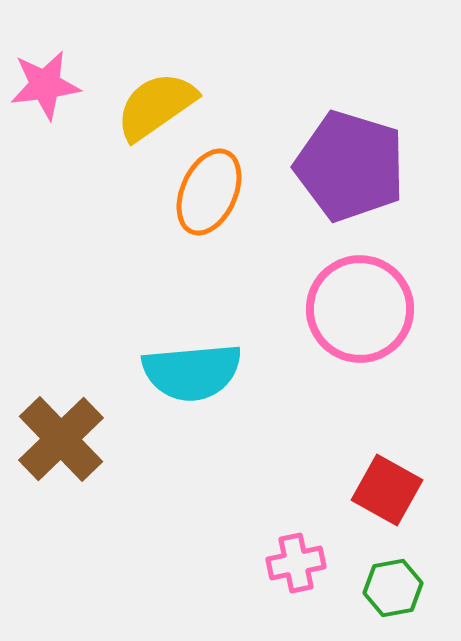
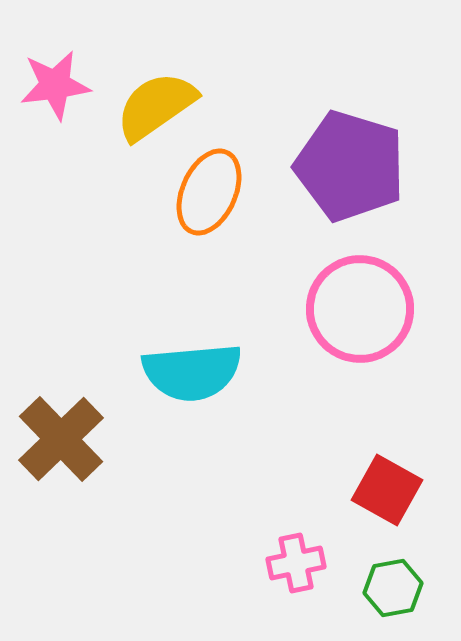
pink star: moved 10 px right
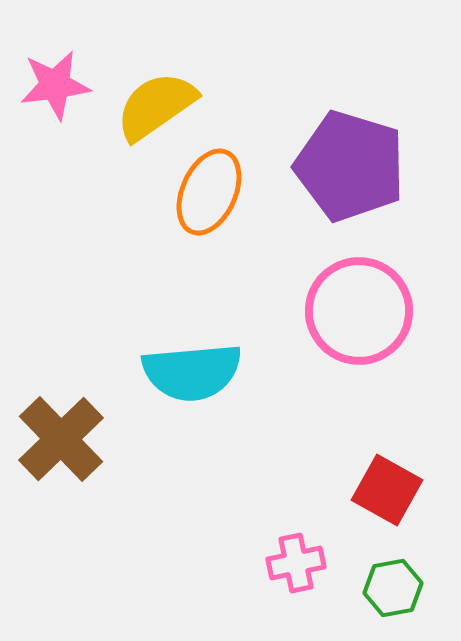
pink circle: moved 1 px left, 2 px down
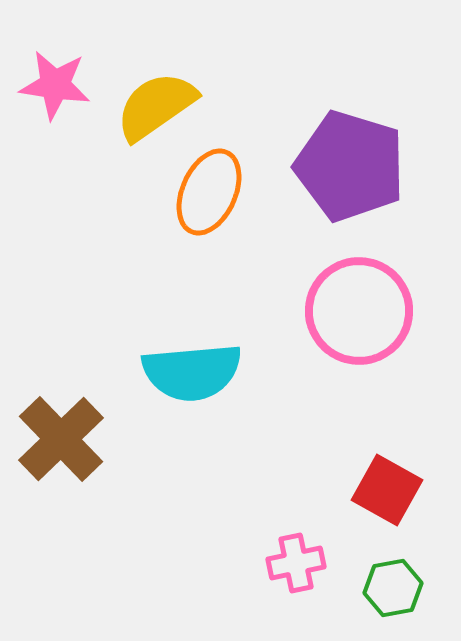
pink star: rotated 16 degrees clockwise
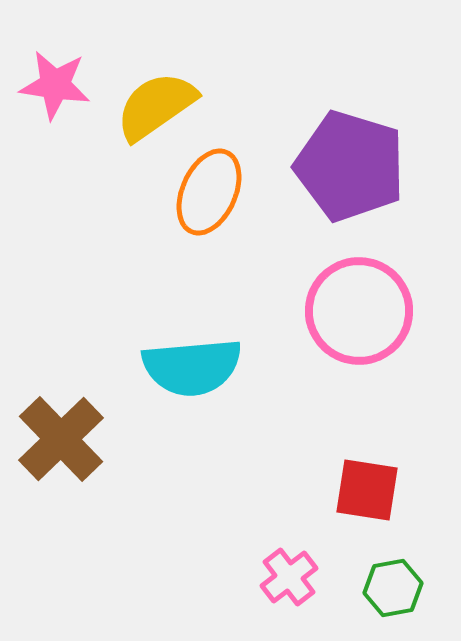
cyan semicircle: moved 5 px up
red square: moved 20 px left; rotated 20 degrees counterclockwise
pink cross: moved 7 px left, 14 px down; rotated 26 degrees counterclockwise
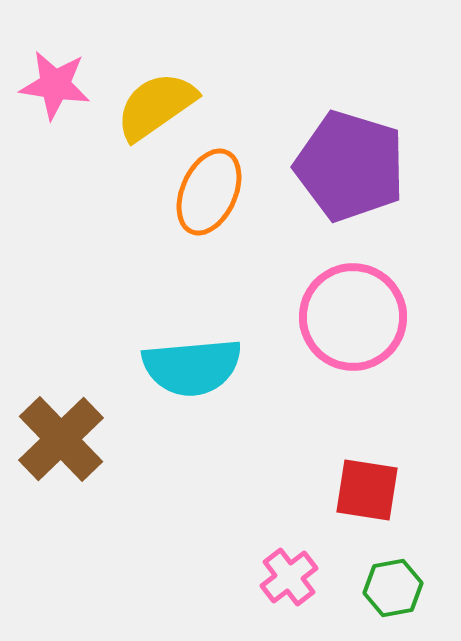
pink circle: moved 6 px left, 6 px down
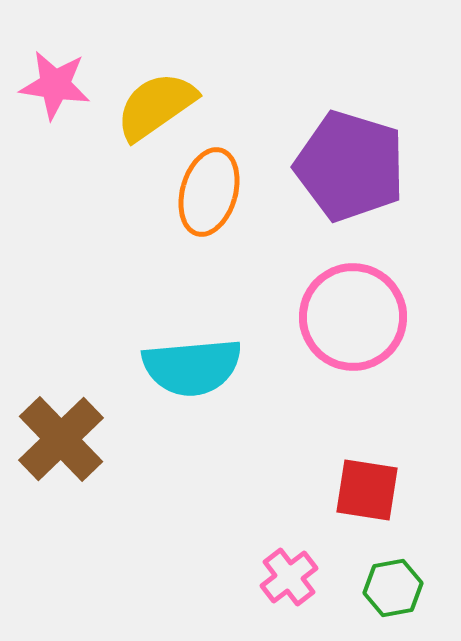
orange ellipse: rotated 8 degrees counterclockwise
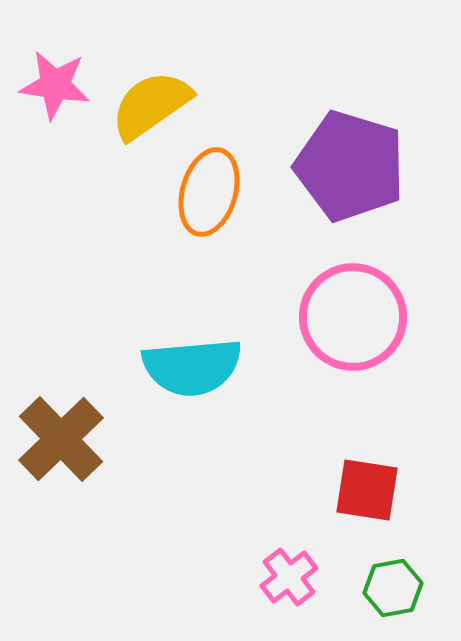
yellow semicircle: moved 5 px left, 1 px up
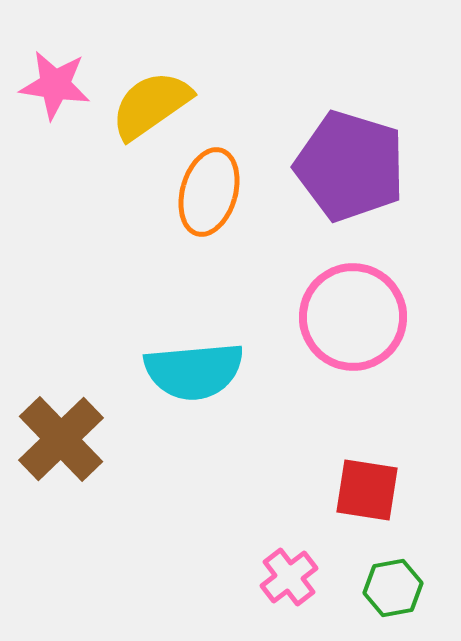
cyan semicircle: moved 2 px right, 4 px down
